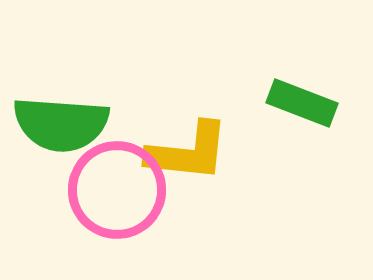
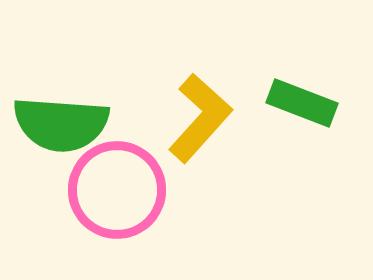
yellow L-shape: moved 12 px right, 34 px up; rotated 54 degrees counterclockwise
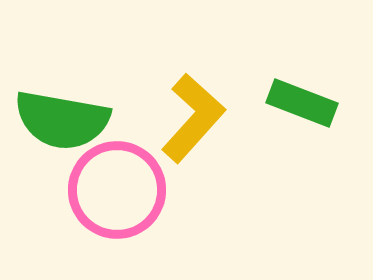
yellow L-shape: moved 7 px left
green semicircle: moved 1 px right, 4 px up; rotated 6 degrees clockwise
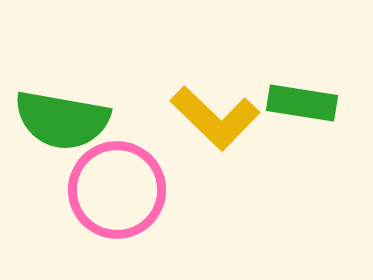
green rectangle: rotated 12 degrees counterclockwise
yellow L-shape: moved 22 px right; rotated 92 degrees clockwise
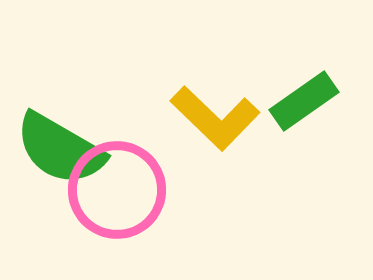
green rectangle: moved 2 px right, 2 px up; rotated 44 degrees counterclockwise
green semicircle: moved 2 px left, 29 px down; rotated 20 degrees clockwise
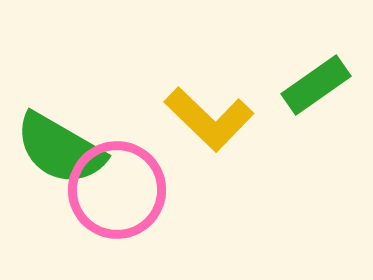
green rectangle: moved 12 px right, 16 px up
yellow L-shape: moved 6 px left, 1 px down
